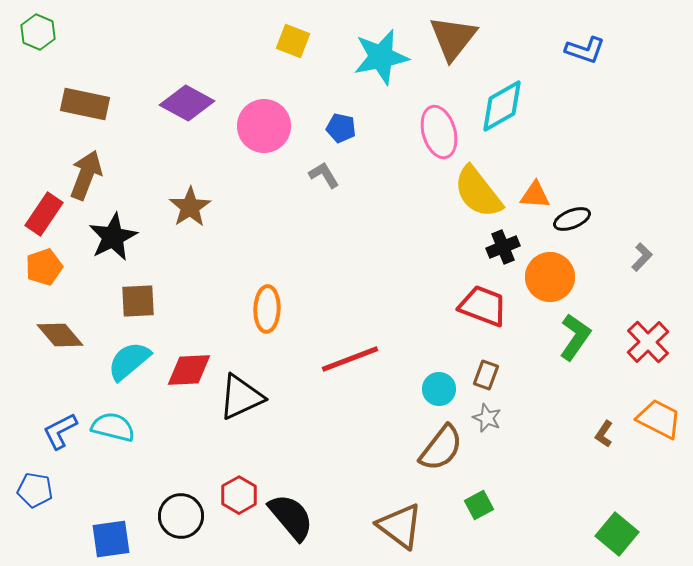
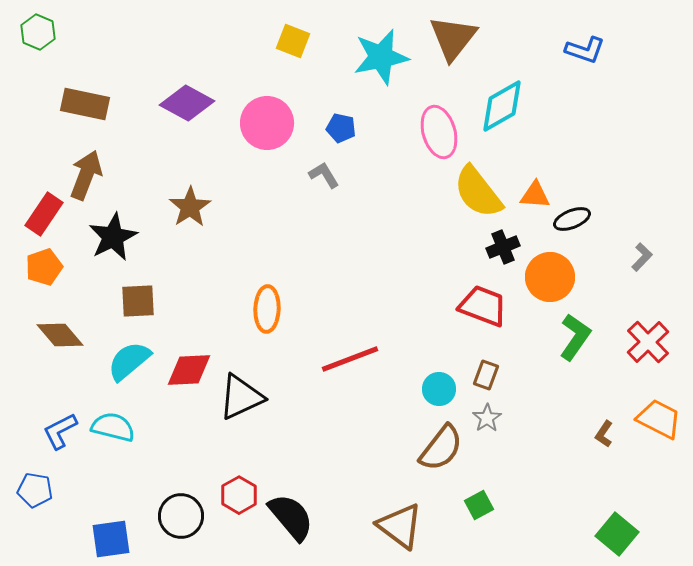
pink circle at (264, 126): moved 3 px right, 3 px up
gray star at (487, 418): rotated 16 degrees clockwise
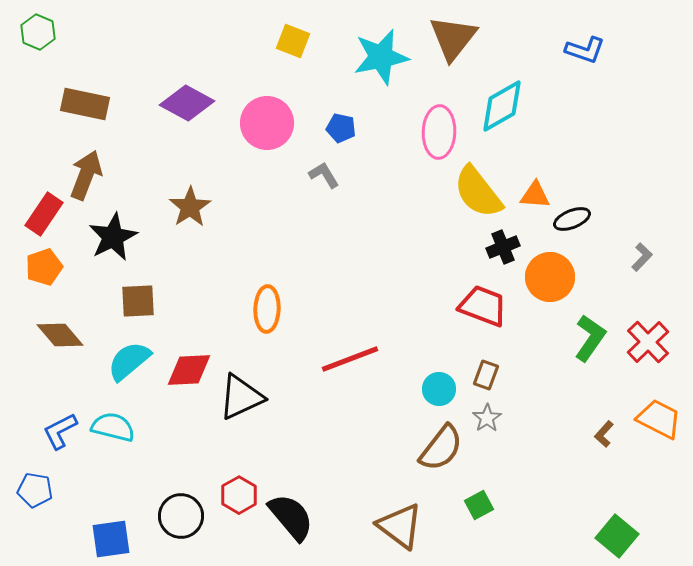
pink ellipse at (439, 132): rotated 18 degrees clockwise
green L-shape at (575, 337): moved 15 px right, 1 px down
brown L-shape at (604, 434): rotated 8 degrees clockwise
green square at (617, 534): moved 2 px down
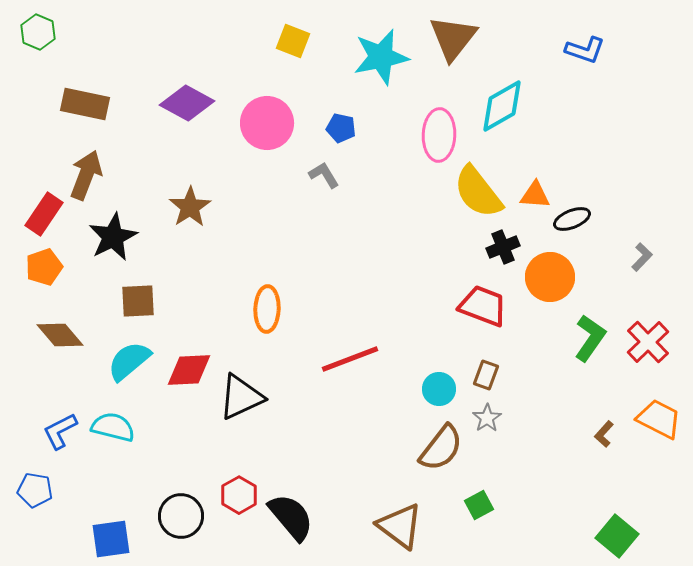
pink ellipse at (439, 132): moved 3 px down
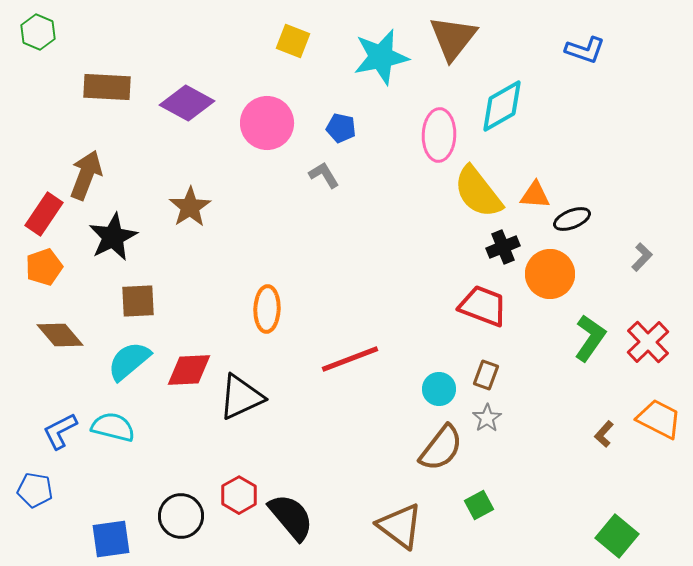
brown rectangle at (85, 104): moved 22 px right, 17 px up; rotated 9 degrees counterclockwise
orange circle at (550, 277): moved 3 px up
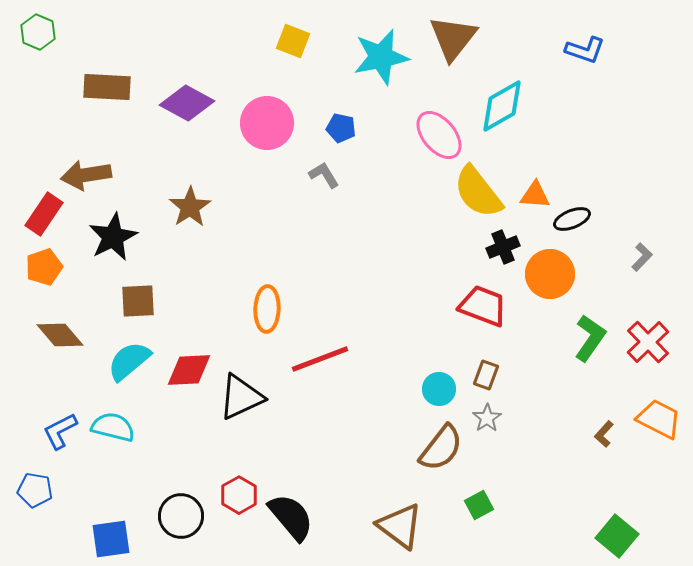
pink ellipse at (439, 135): rotated 42 degrees counterclockwise
brown arrow at (86, 175): rotated 120 degrees counterclockwise
red line at (350, 359): moved 30 px left
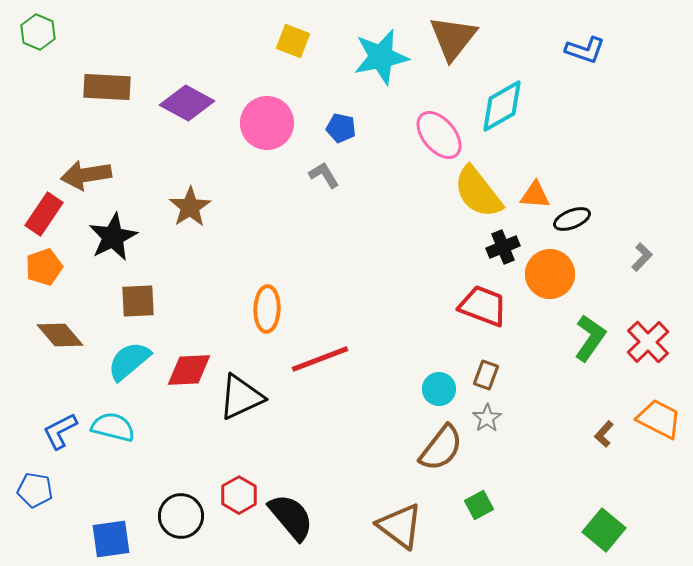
green square at (617, 536): moved 13 px left, 6 px up
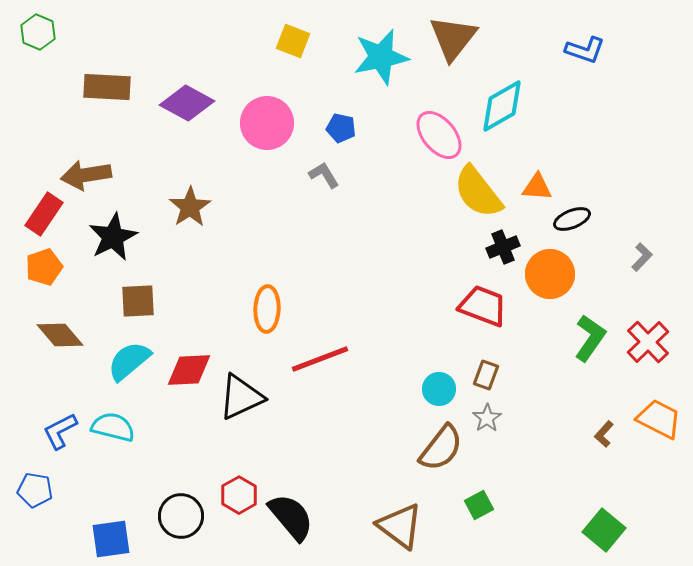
orange triangle at (535, 195): moved 2 px right, 8 px up
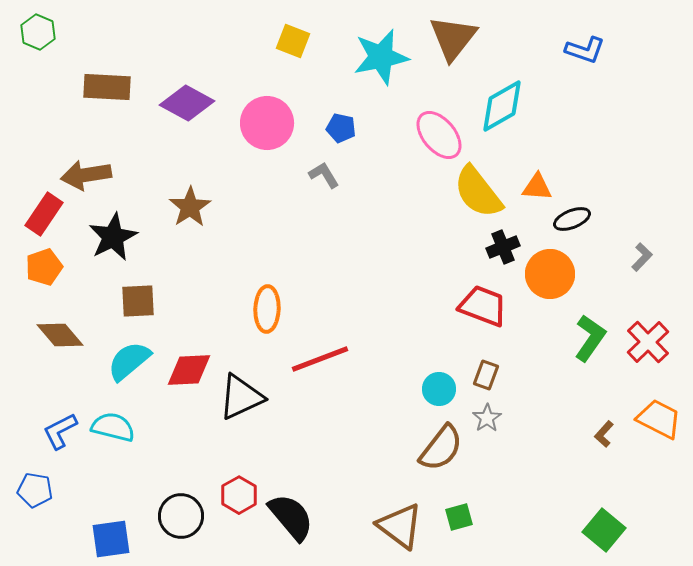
green square at (479, 505): moved 20 px left, 12 px down; rotated 12 degrees clockwise
